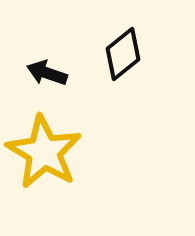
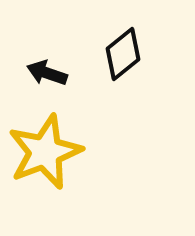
yellow star: moved 1 px right; rotated 20 degrees clockwise
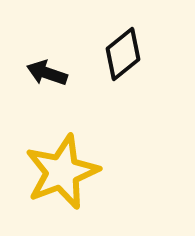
yellow star: moved 17 px right, 20 px down
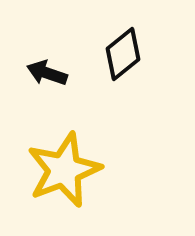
yellow star: moved 2 px right, 2 px up
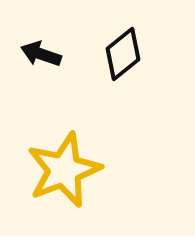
black arrow: moved 6 px left, 19 px up
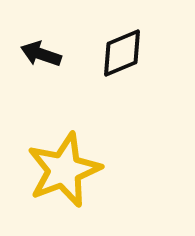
black diamond: moved 1 px left, 1 px up; rotated 16 degrees clockwise
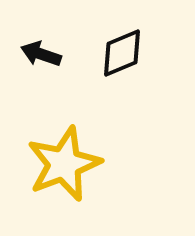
yellow star: moved 6 px up
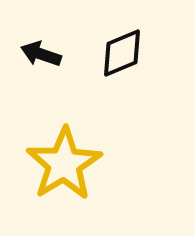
yellow star: rotated 10 degrees counterclockwise
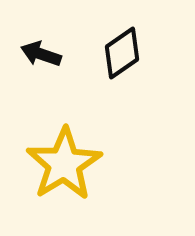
black diamond: rotated 12 degrees counterclockwise
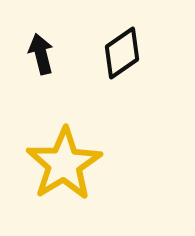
black arrow: rotated 57 degrees clockwise
